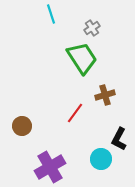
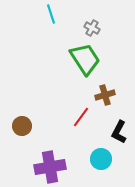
gray cross: rotated 28 degrees counterclockwise
green trapezoid: moved 3 px right, 1 px down
red line: moved 6 px right, 4 px down
black L-shape: moved 7 px up
purple cross: rotated 20 degrees clockwise
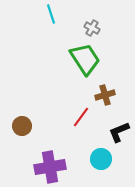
black L-shape: rotated 40 degrees clockwise
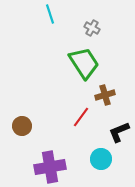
cyan line: moved 1 px left
green trapezoid: moved 1 px left, 4 px down
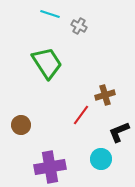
cyan line: rotated 54 degrees counterclockwise
gray cross: moved 13 px left, 2 px up
green trapezoid: moved 37 px left
red line: moved 2 px up
brown circle: moved 1 px left, 1 px up
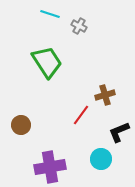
green trapezoid: moved 1 px up
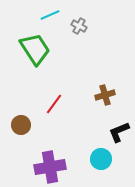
cyan line: moved 1 px down; rotated 42 degrees counterclockwise
green trapezoid: moved 12 px left, 13 px up
red line: moved 27 px left, 11 px up
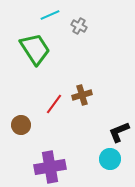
brown cross: moved 23 px left
cyan circle: moved 9 px right
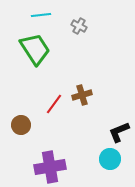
cyan line: moved 9 px left; rotated 18 degrees clockwise
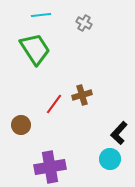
gray cross: moved 5 px right, 3 px up
black L-shape: moved 1 px down; rotated 25 degrees counterclockwise
